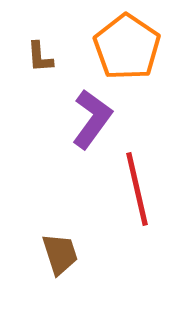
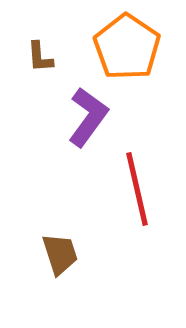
purple L-shape: moved 4 px left, 2 px up
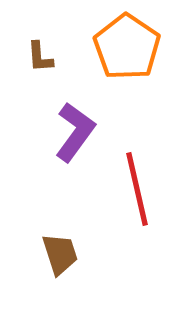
purple L-shape: moved 13 px left, 15 px down
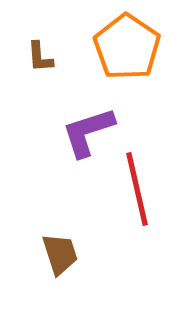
purple L-shape: moved 13 px right; rotated 144 degrees counterclockwise
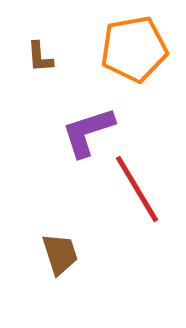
orange pentagon: moved 7 px right, 2 px down; rotated 28 degrees clockwise
red line: rotated 18 degrees counterclockwise
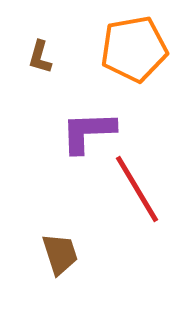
brown L-shape: rotated 20 degrees clockwise
purple L-shape: rotated 16 degrees clockwise
